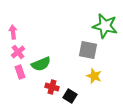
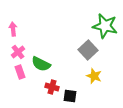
pink arrow: moved 3 px up
gray square: rotated 36 degrees clockwise
green semicircle: rotated 48 degrees clockwise
black square: rotated 24 degrees counterclockwise
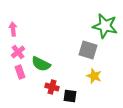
gray square: rotated 30 degrees counterclockwise
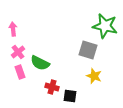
green semicircle: moved 1 px left, 1 px up
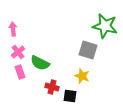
yellow star: moved 12 px left
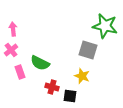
pink cross: moved 7 px left, 2 px up
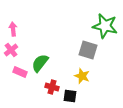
green semicircle: rotated 102 degrees clockwise
pink rectangle: rotated 48 degrees counterclockwise
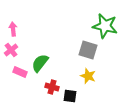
yellow star: moved 6 px right
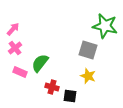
pink arrow: rotated 48 degrees clockwise
pink cross: moved 4 px right, 2 px up
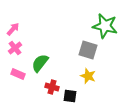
pink rectangle: moved 2 px left, 2 px down
